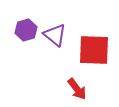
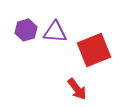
purple triangle: moved 3 px up; rotated 35 degrees counterclockwise
red square: rotated 24 degrees counterclockwise
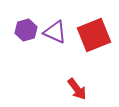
purple triangle: rotated 20 degrees clockwise
red square: moved 15 px up
